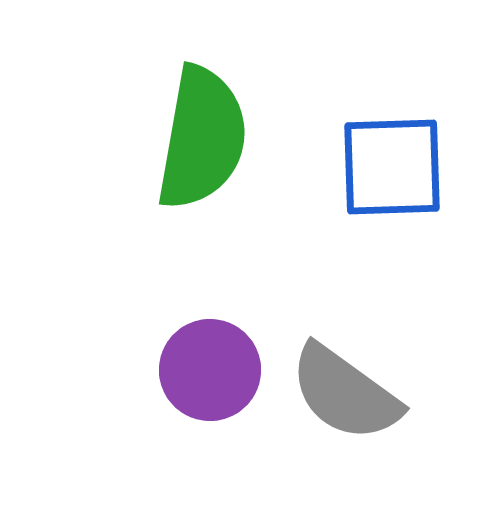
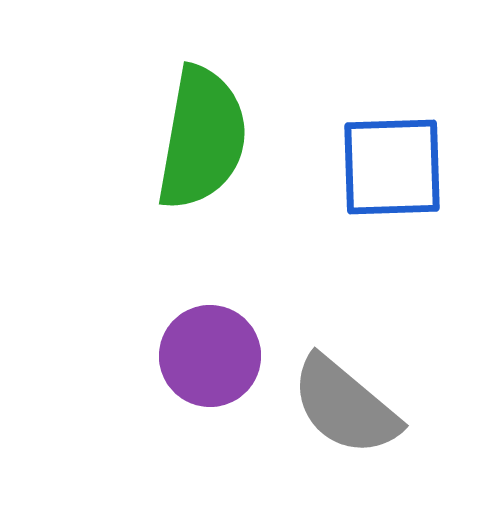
purple circle: moved 14 px up
gray semicircle: moved 13 px down; rotated 4 degrees clockwise
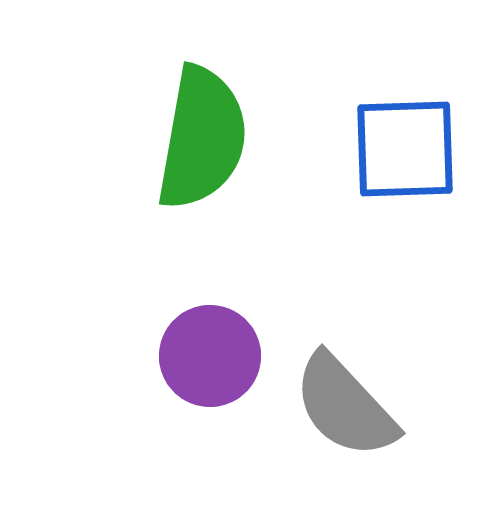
blue square: moved 13 px right, 18 px up
gray semicircle: rotated 7 degrees clockwise
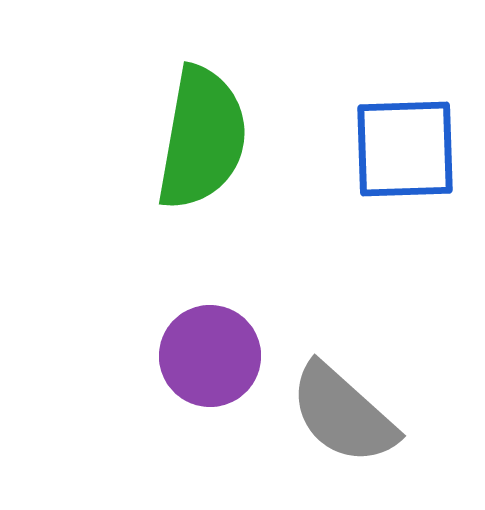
gray semicircle: moved 2 px left, 8 px down; rotated 5 degrees counterclockwise
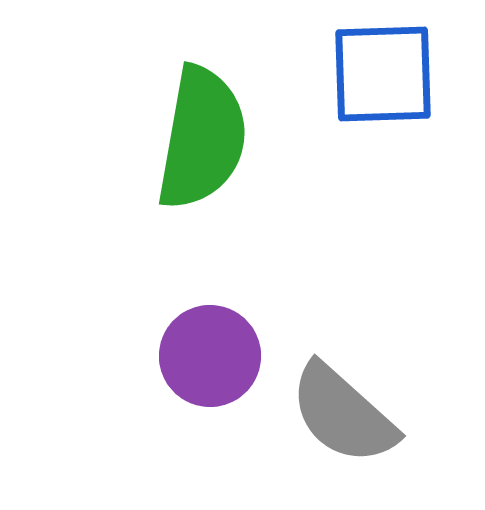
blue square: moved 22 px left, 75 px up
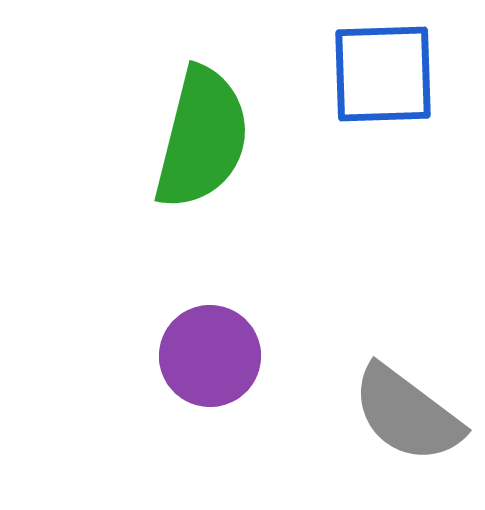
green semicircle: rotated 4 degrees clockwise
gray semicircle: moved 64 px right; rotated 5 degrees counterclockwise
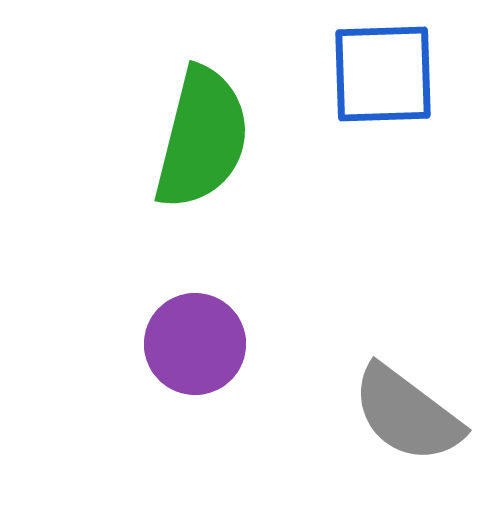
purple circle: moved 15 px left, 12 px up
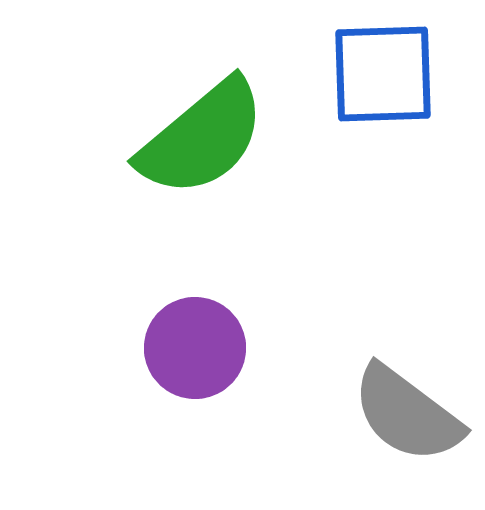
green semicircle: rotated 36 degrees clockwise
purple circle: moved 4 px down
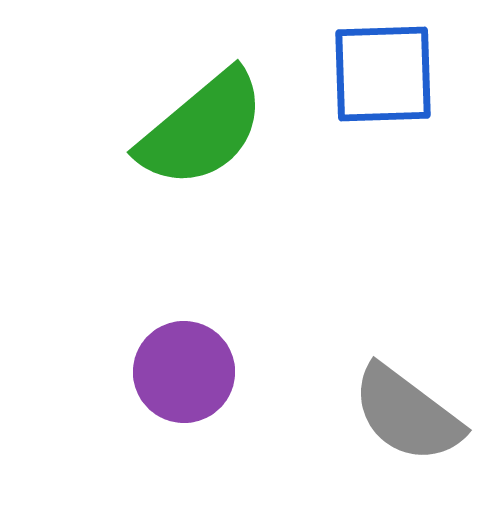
green semicircle: moved 9 px up
purple circle: moved 11 px left, 24 px down
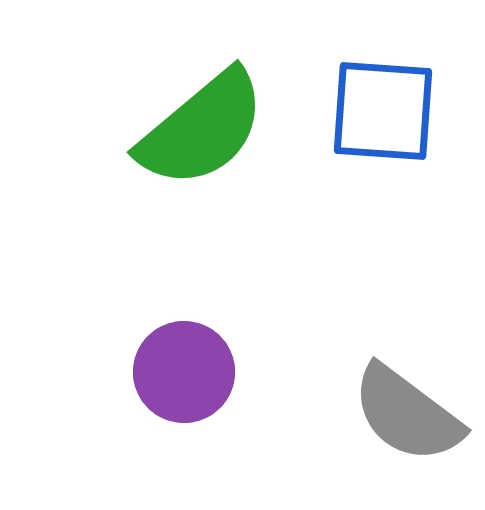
blue square: moved 37 px down; rotated 6 degrees clockwise
